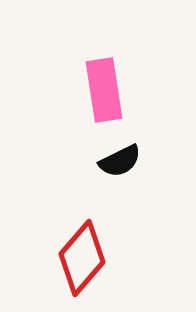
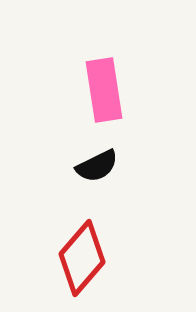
black semicircle: moved 23 px left, 5 px down
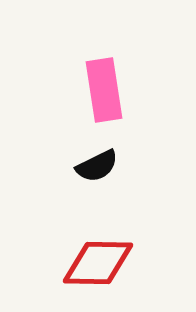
red diamond: moved 16 px right, 5 px down; rotated 50 degrees clockwise
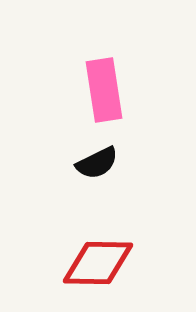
black semicircle: moved 3 px up
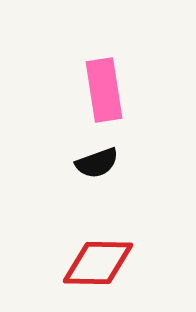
black semicircle: rotated 6 degrees clockwise
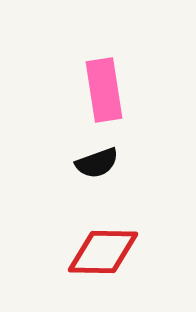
red diamond: moved 5 px right, 11 px up
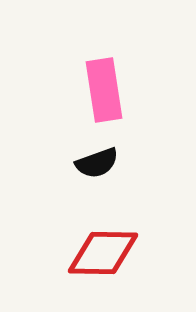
red diamond: moved 1 px down
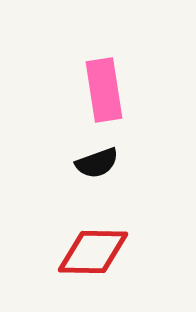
red diamond: moved 10 px left, 1 px up
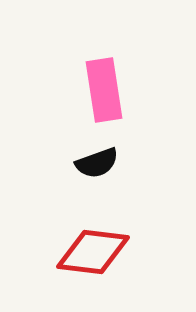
red diamond: rotated 6 degrees clockwise
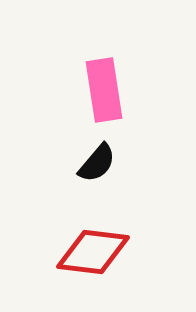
black semicircle: rotated 30 degrees counterclockwise
